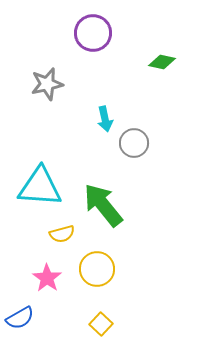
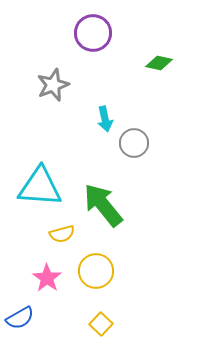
green diamond: moved 3 px left, 1 px down
gray star: moved 6 px right, 1 px down; rotated 8 degrees counterclockwise
yellow circle: moved 1 px left, 2 px down
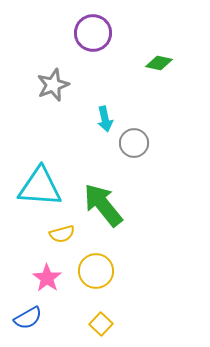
blue semicircle: moved 8 px right
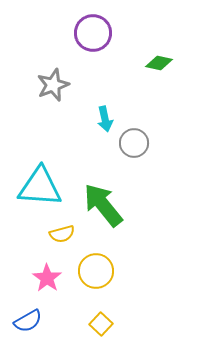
blue semicircle: moved 3 px down
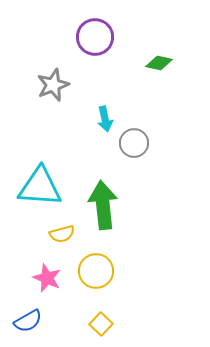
purple circle: moved 2 px right, 4 px down
green arrow: rotated 33 degrees clockwise
pink star: rotated 12 degrees counterclockwise
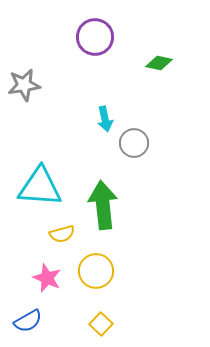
gray star: moved 29 px left; rotated 12 degrees clockwise
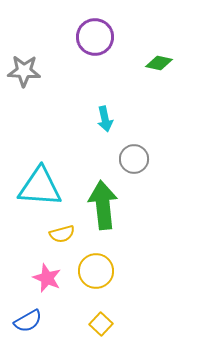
gray star: moved 14 px up; rotated 12 degrees clockwise
gray circle: moved 16 px down
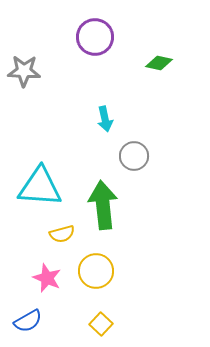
gray circle: moved 3 px up
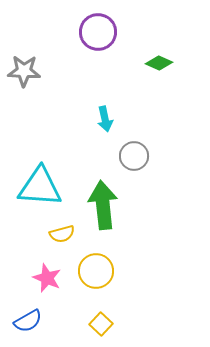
purple circle: moved 3 px right, 5 px up
green diamond: rotated 12 degrees clockwise
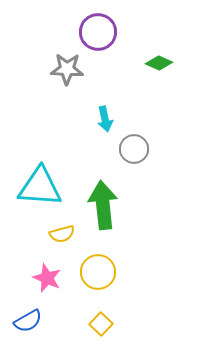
gray star: moved 43 px right, 2 px up
gray circle: moved 7 px up
yellow circle: moved 2 px right, 1 px down
